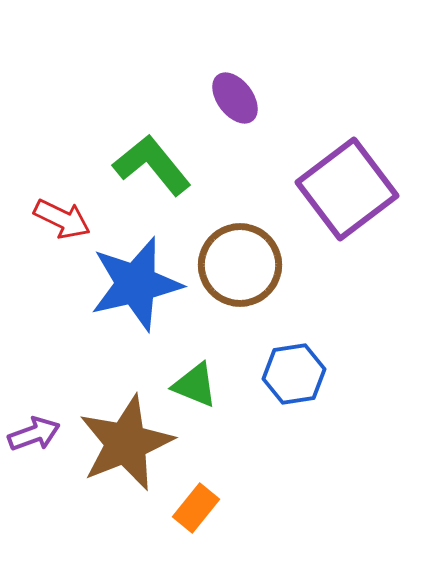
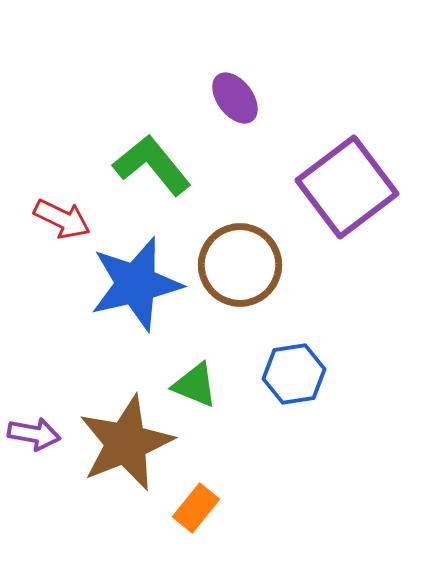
purple square: moved 2 px up
purple arrow: rotated 30 degrees clockwise
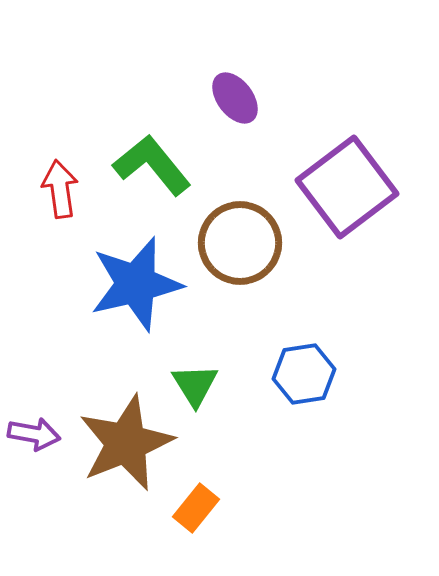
red arrow: moved 2 px left, 30 px up; rotated 124 degrees counterclockwise
brown circle: moved 22 px up
blue hexagon: moved 10 px right
green triangle: rotated 36 degrees clockwise
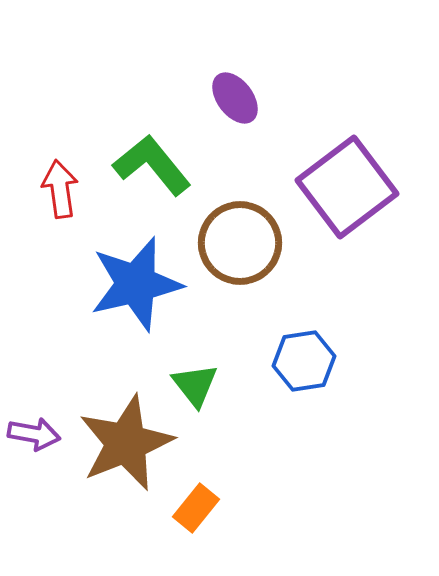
blue hexagon: moved 13 px up
green triangle: rotated 6 degrees counterclockwise
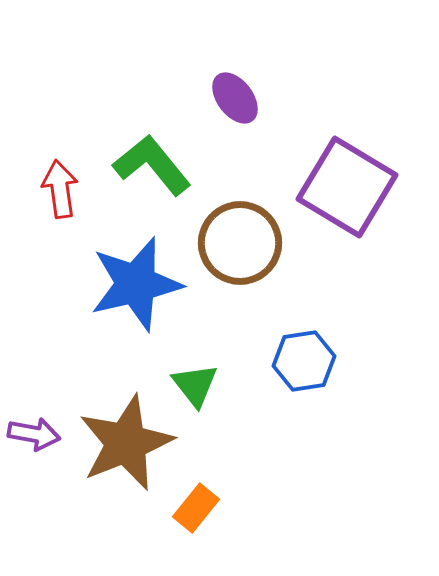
purple square: rotated 22 degrees counterclockwise
